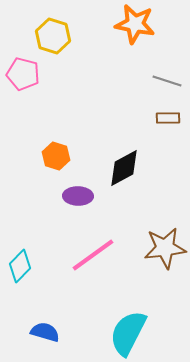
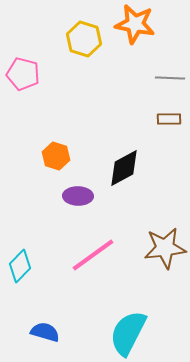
yellow hexagon: moved 31 px right, 3 px down
gray line: moved 3 px right, 3 px up; rotated 16 degrees counterclockwise
brown rectangle: moved 1 px right, 1 px down
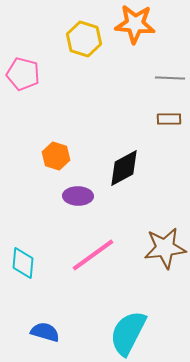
orange star: rotated 6 degrees counterclockwise
cyan diamond: moved 3 px right, 3 px up; rotated 40 degrees counterclockwise
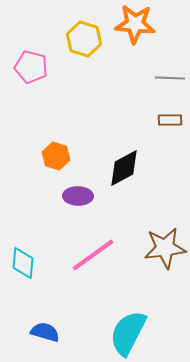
pink pentagon: moved 8 px right, 7 px up
brown rectangle: moved 1 px right, 1 px down
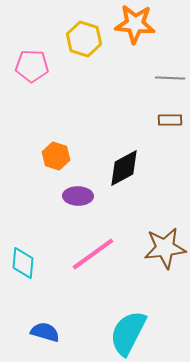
pink pentagon: moved 1 px right, 1 px up; rotated 12 degrees counterclockwise
pink line: moved 1 px up
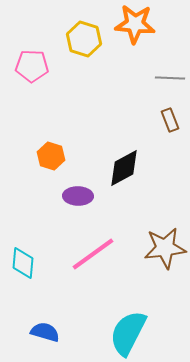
brown rectangle: rotated 70 degrees clockwise
orange hexagon: moved 5 px left
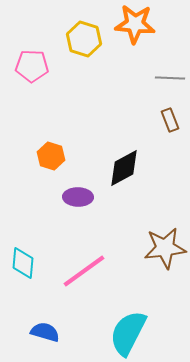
purple ellipse: moved 1 px down
pink line: moved 9 px left, 17 px down
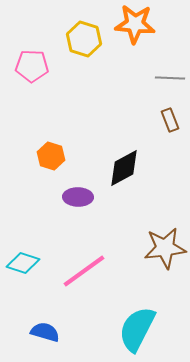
cyan diamond: rotated 76 degrees counterclockwise
cyan semicircle: moved 9 px right, 4 px up
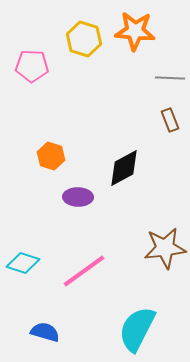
orange star: moved 7 px down
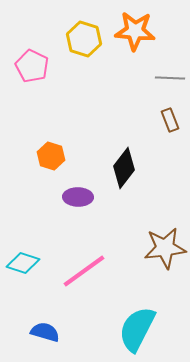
pink pentagon: rotated 24 degrees clockwise
black diamond: rotated 24 degrees counterclockwise
